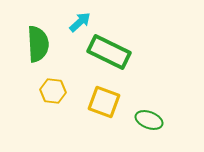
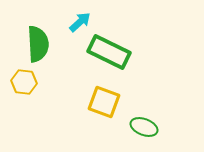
yellow hexagon: moved 29 px left, 9 px up
green ellipse: moved 5 px left, 7 px down
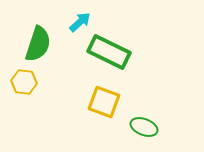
green semicircle: rotated 21 degrees clockwise
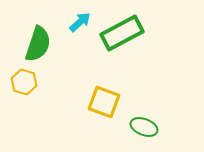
green rectangle: moved 13 px right, 19 px up; rotated 54 degrees counterclockwise
yellow hexagon: rotated 10 degrees clockwise
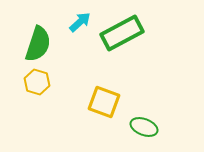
yellow hexagon: moved 13 px right
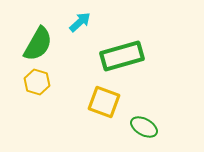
green rectangle: moved 23 px down; rotated 12 degrees clockwise
green semicircle: rotated 12 degrees clockwise
green ellipse: rotated 8 degrees clockwise
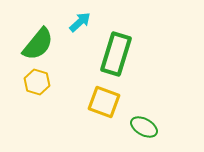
green semicircle: rotated 9 degrees clockwise
green rectangle: moved 6 px left, 2 px up; rotated 57 degrees counterclockwise
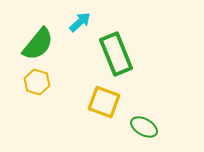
green rectangle: rotated 39 degrees counterclockwise
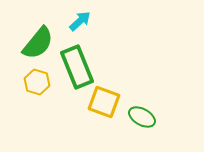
cyan arrow: moved 1 px up
green semicircle: moved 1 px up
green rectangle: moved 39 px left, 13 px down
green ellipse: moved 2 px left, 10 px up
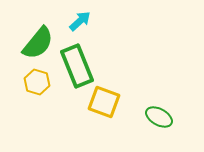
green rectangle: moved 1 px up
green ellipse: moved 17 px right
